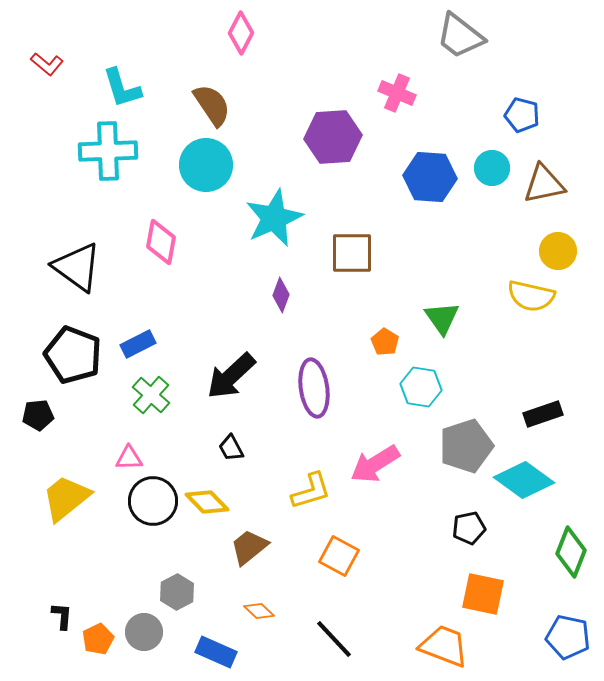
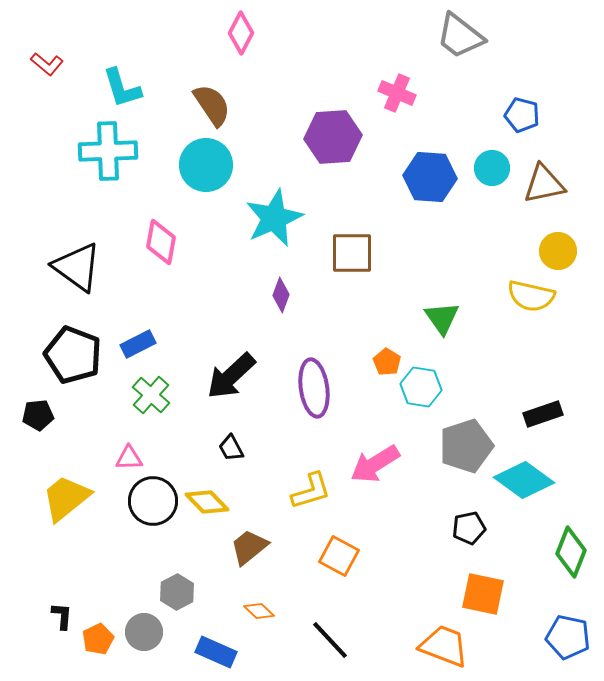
orange pentagon at (385, 342): moved 2 px right, 20 px down
black line at (334, 639): moved 4 px left, 1 px down
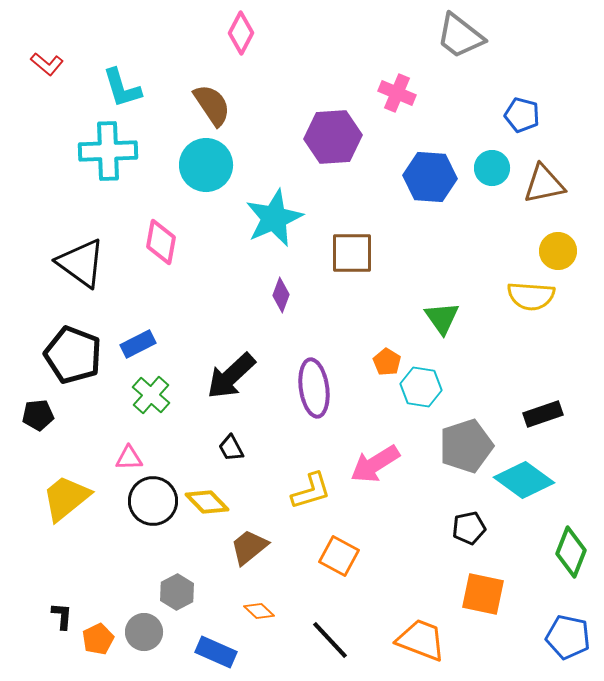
black triangle at (77, 267): moved 4 px right, 4 px up
yellow semicircle at (531, 296): rotated 9 degrees counterclockwise
orange trapezoid at (444, 646): moved 23 px left, 6 px up
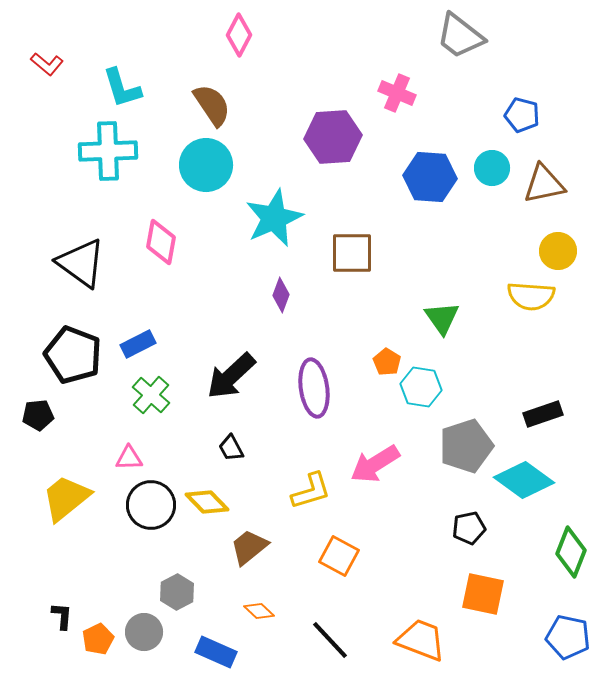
pink diamond at (241, 33): moved 2 px left, 2 px down
black circle at (153, 501): moved 2 px left, 4 px down
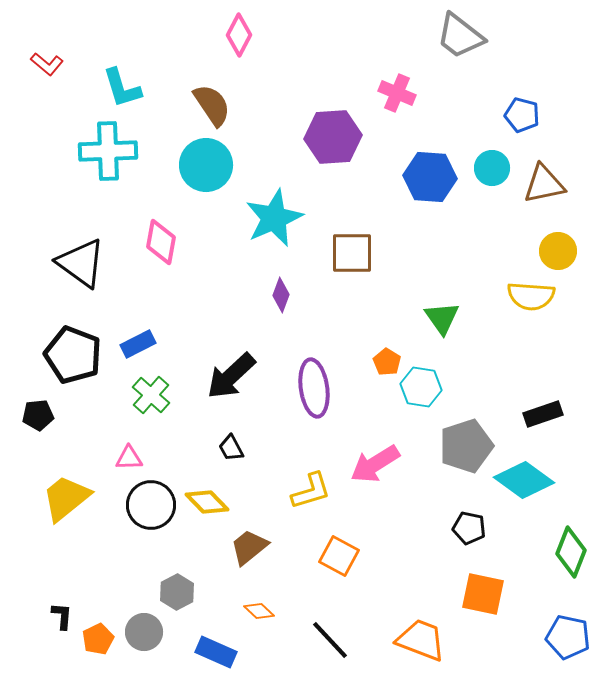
black pentagon at (469, 528): rotated 24 degrees clockwise
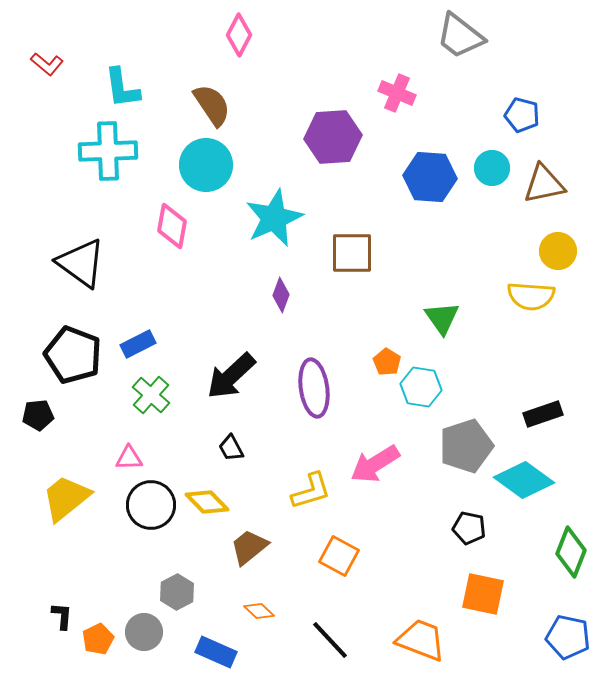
cyan L-shape at (122, 88): rotated 9 degrees clockwise
pink diamond at (161, 242): moved 11 px right, 16 px up
